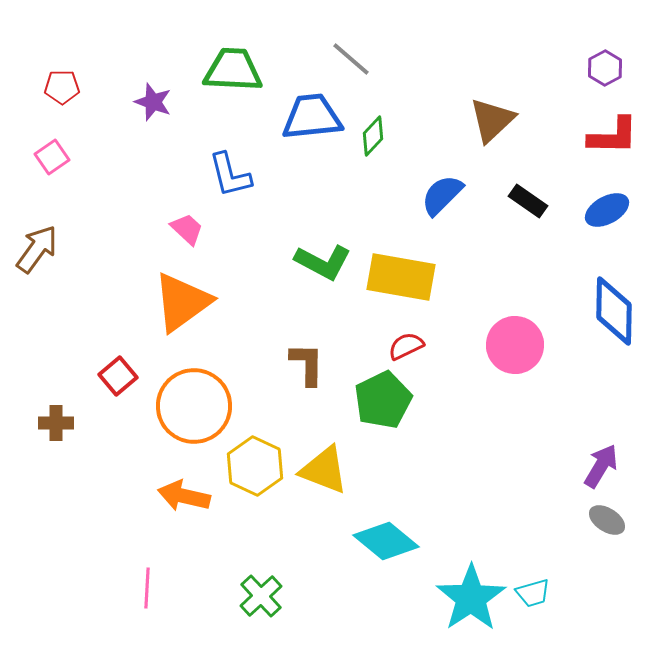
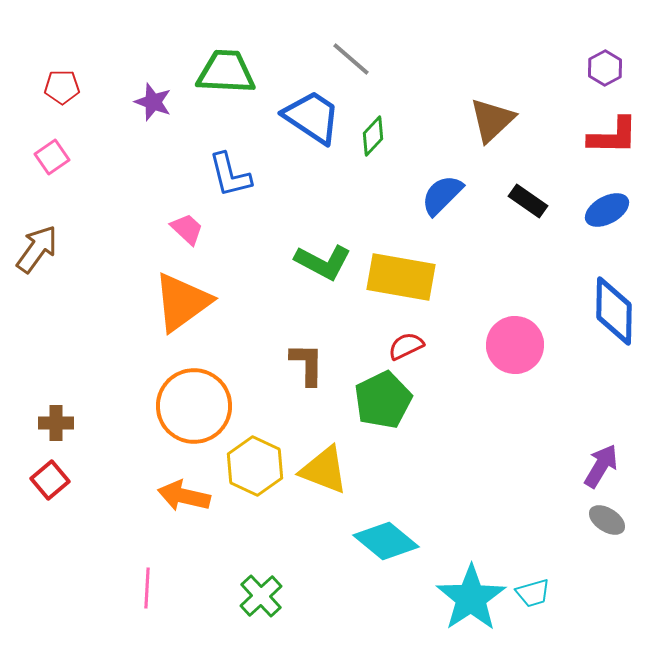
green trapezoid: moved 7 px left, 2 px down
blue trapezoid: rotated 40 degrees clockwise
red square: moved 68 px left, 104 px down
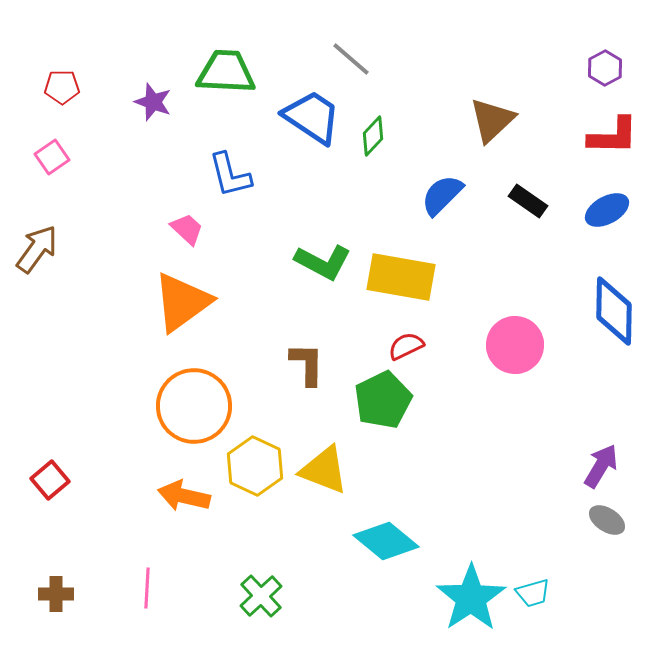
brown cross: moved 171 px down
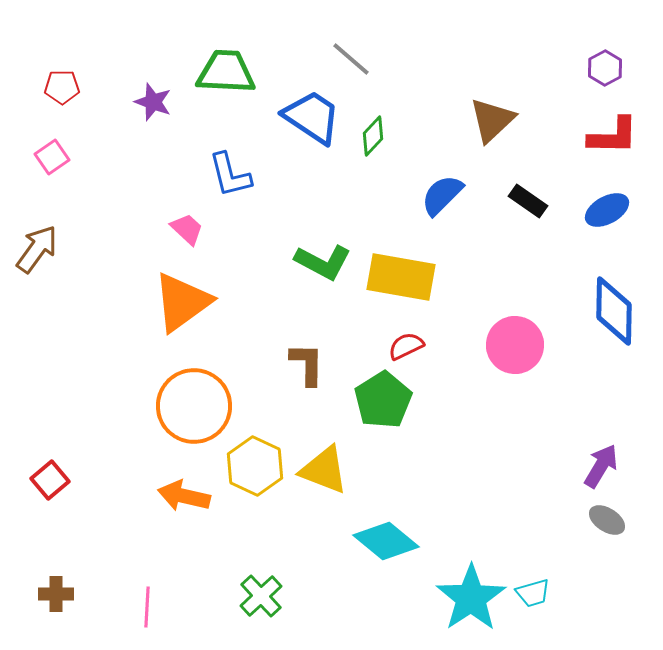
green pentagon: rotated 6 degrees counterclockwise
pink line: moved 19 px down
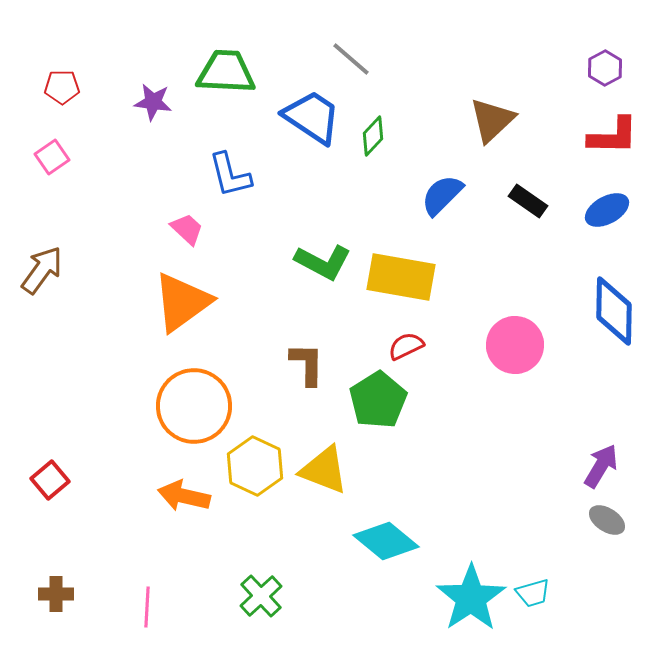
purple star: rotated 12 degrees counterclockwise
brown arrow: moved 5 px right, 21 px down
green pentagon: moved 5 px left
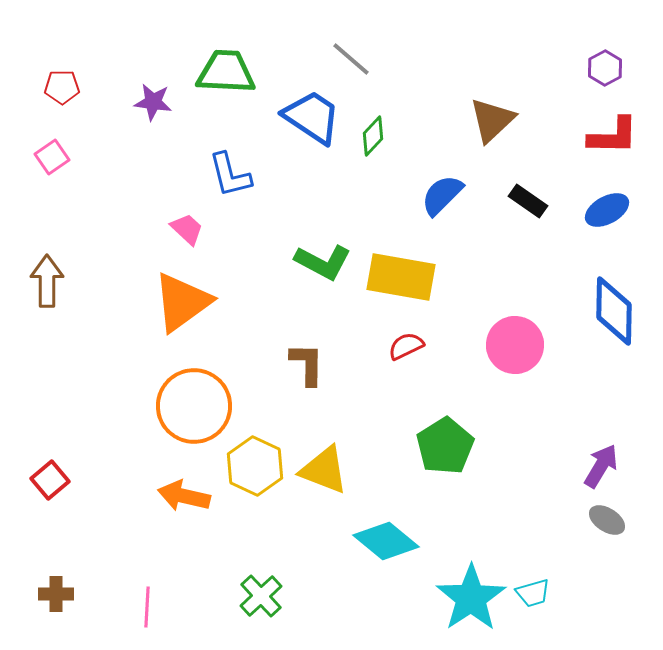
brown arrow: moved 5 px right, 11 px down; rotated 36 degrees counterclockwise
green pentagon: moved 67 px right, 46 px down
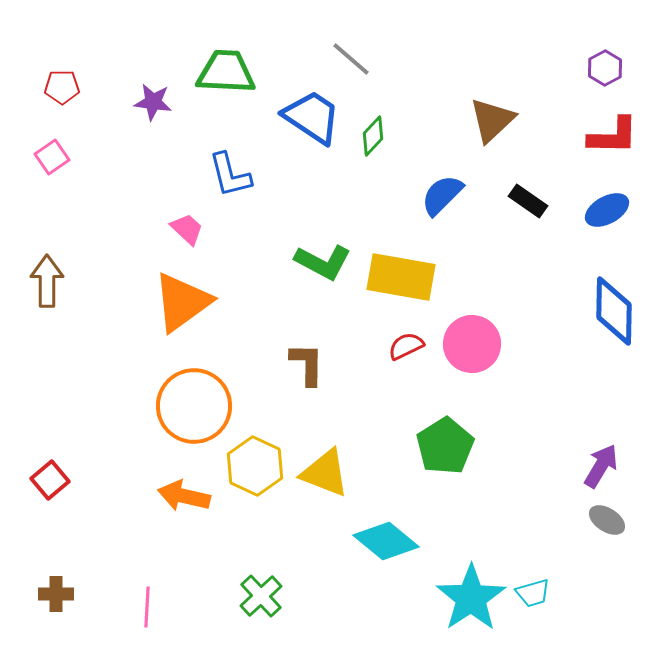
pink circle: moved 43 px left, 1 px up
yellow triangle: moved 1 px right, 3 px down
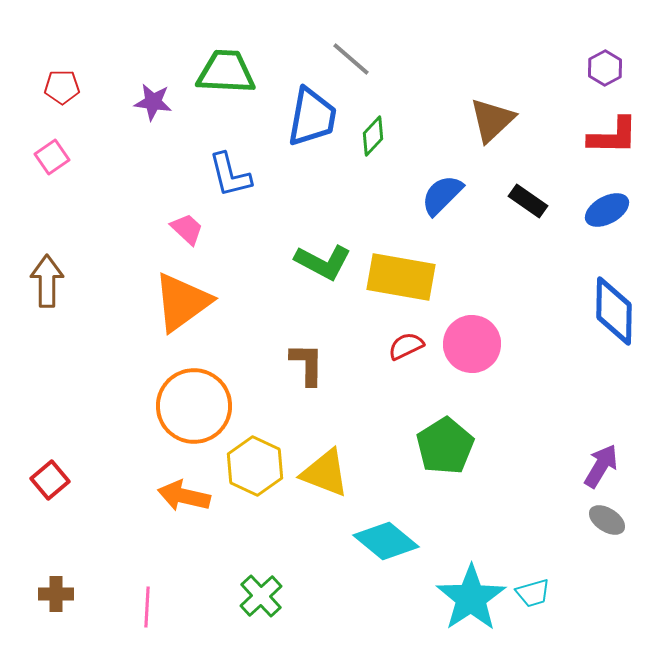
blue trapezoid: rotated 66 degrees clockwise
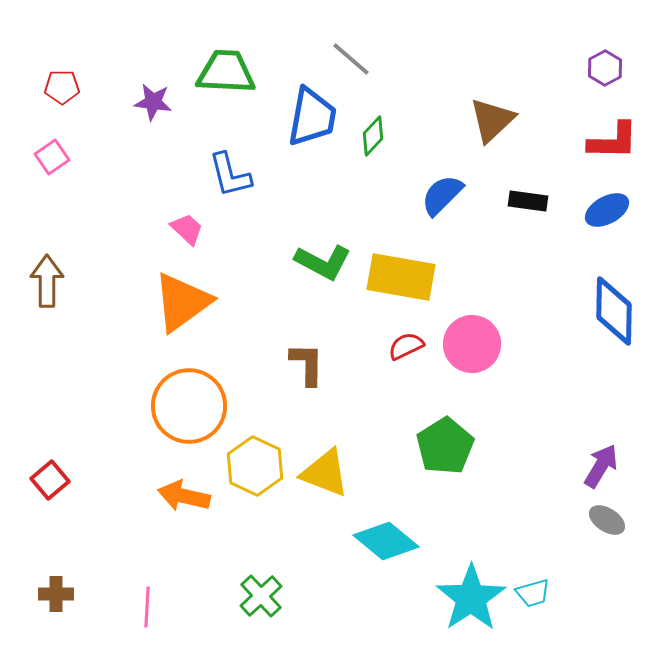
red L-shape: moved 5 px down
black rectangle: rotated 27 degrees counterclockwise
orange circle: moved 5 px left
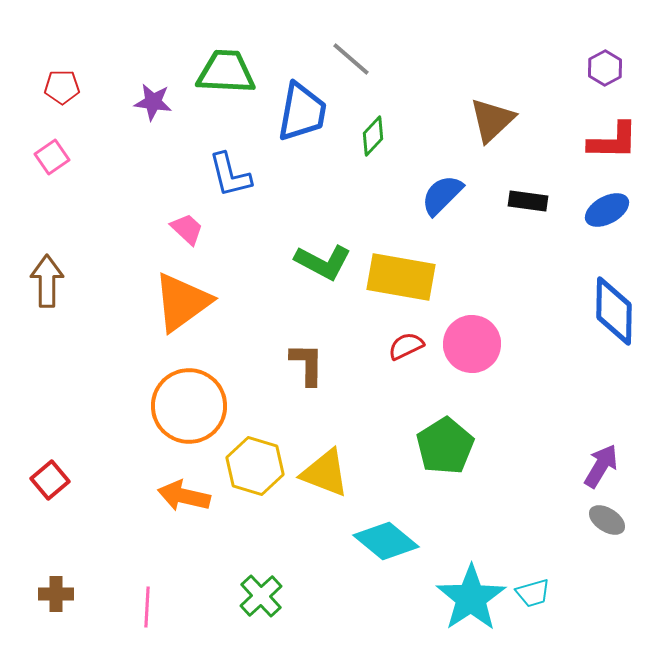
blue trapezoid: moved 10 px left, 5 px up
yellow hexagon: rotated 8 degrees counterclockwise
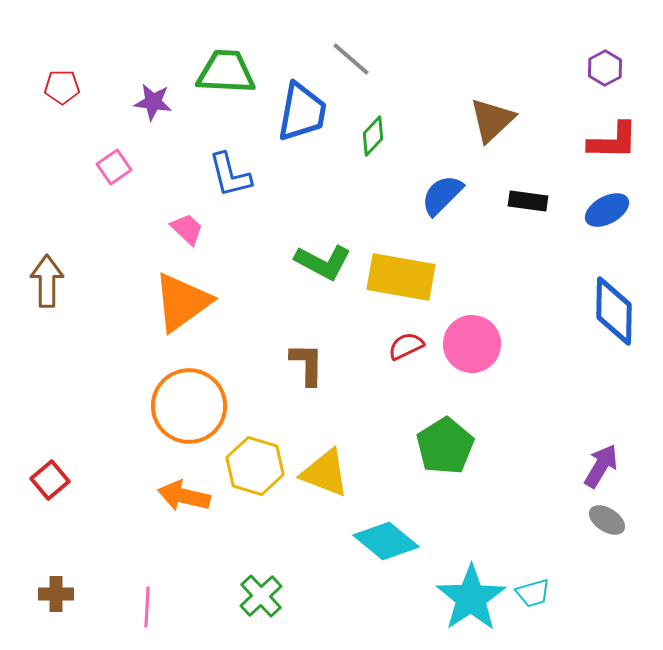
pink square: moved 62 px right, 10 px down
